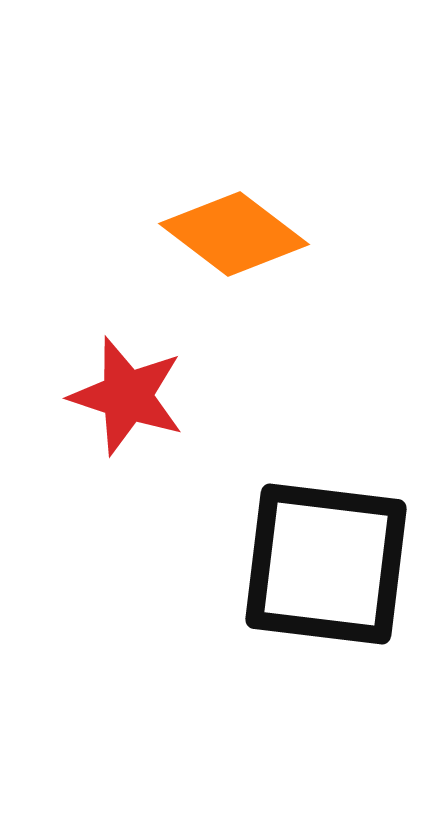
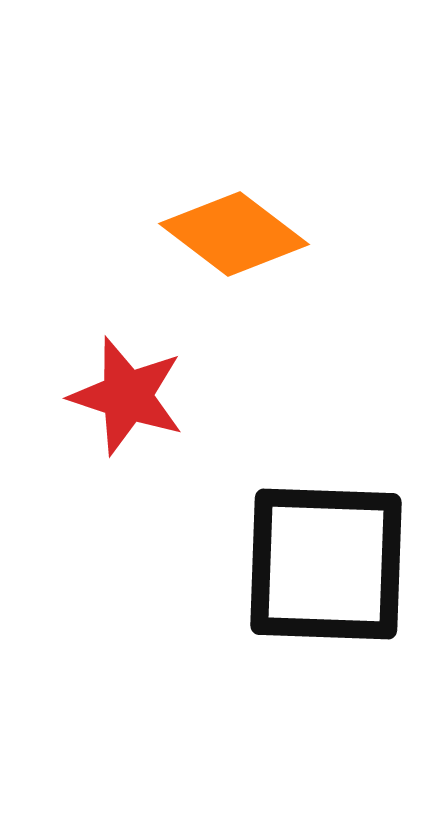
black square: rotated 5 degrees counterclockwise
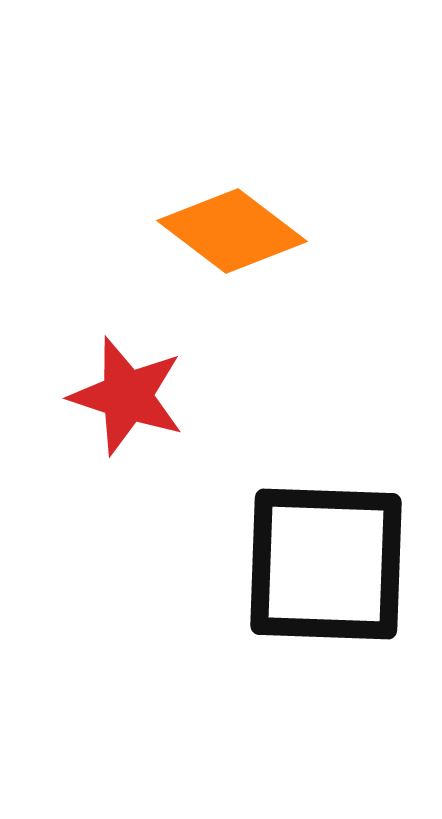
orange diamond: moved 2 px left, 3 px up
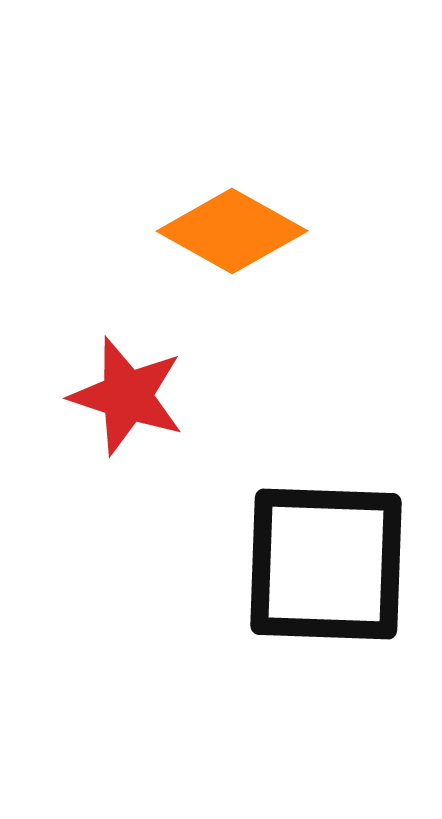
orange diamond: rotated 8 degrees counterclockwise
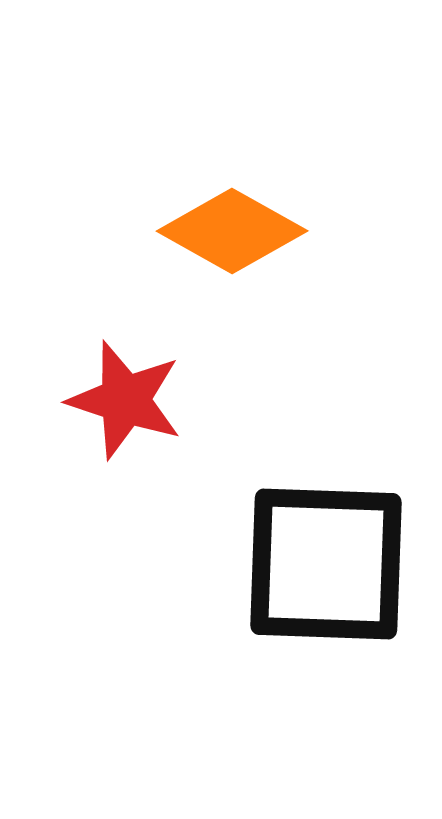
red star: moved 2 px left, 4 px down
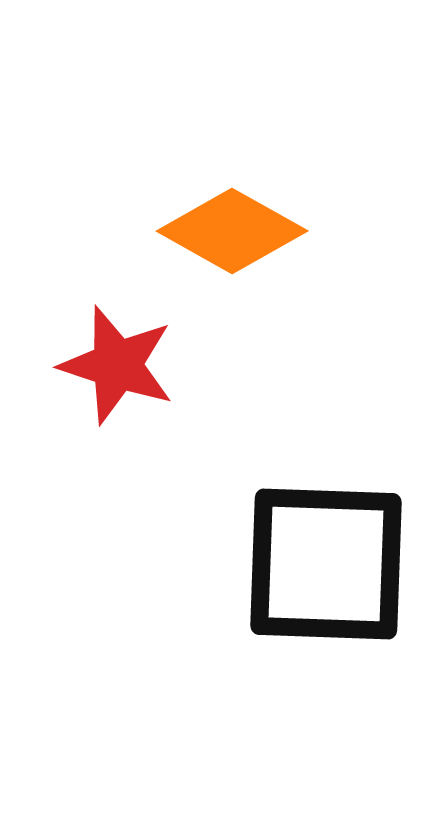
red star: moved 8 px left, 35 px up
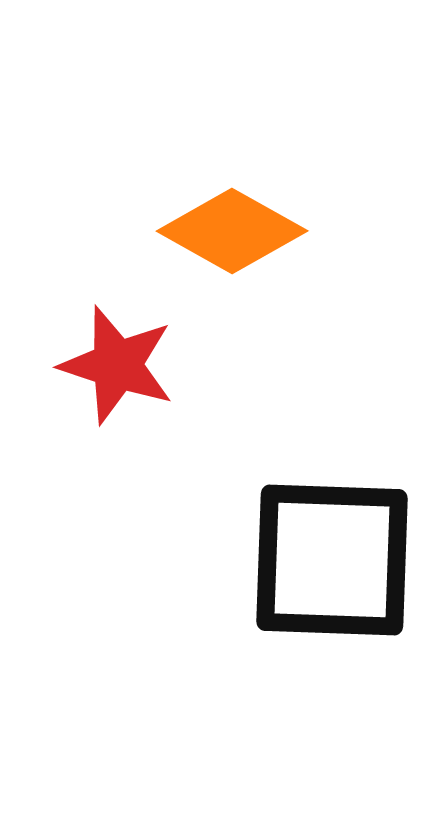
black square: moved 6 px right, 4 px up
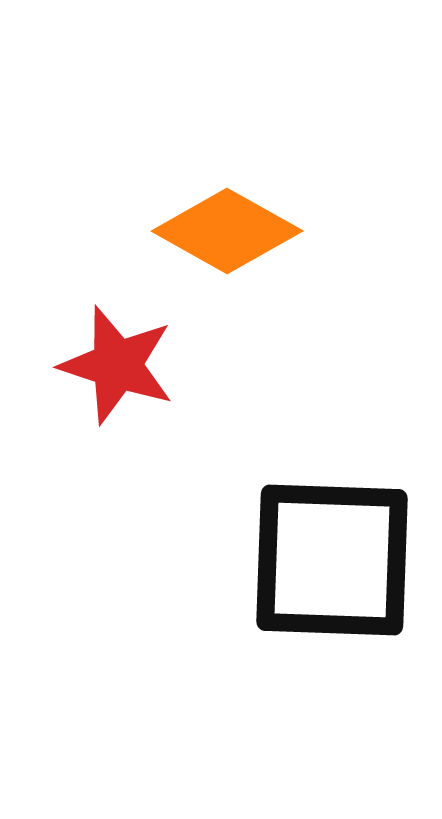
orange diamond: moved 5 px left
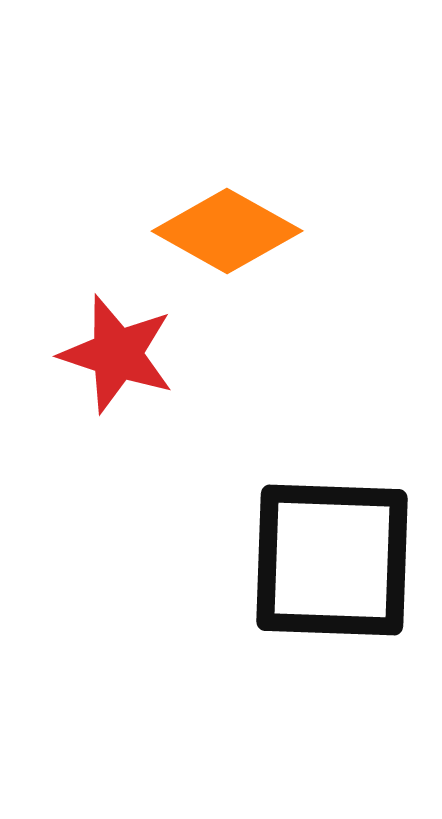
red star: moved 11 px up
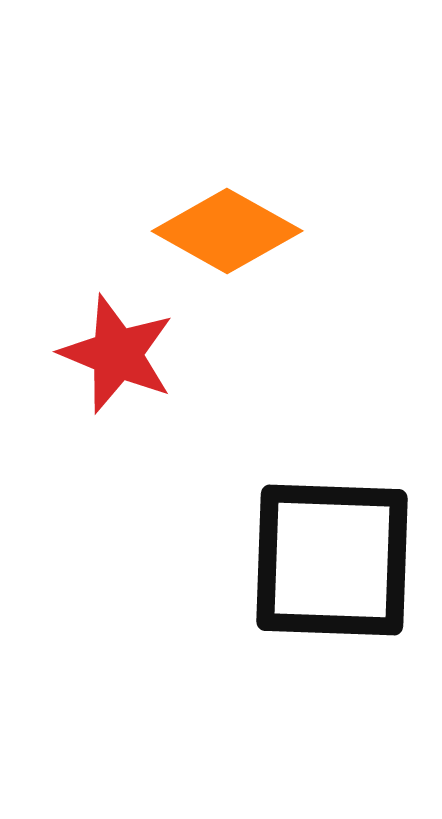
red star: rotated 4 degrees clockwise
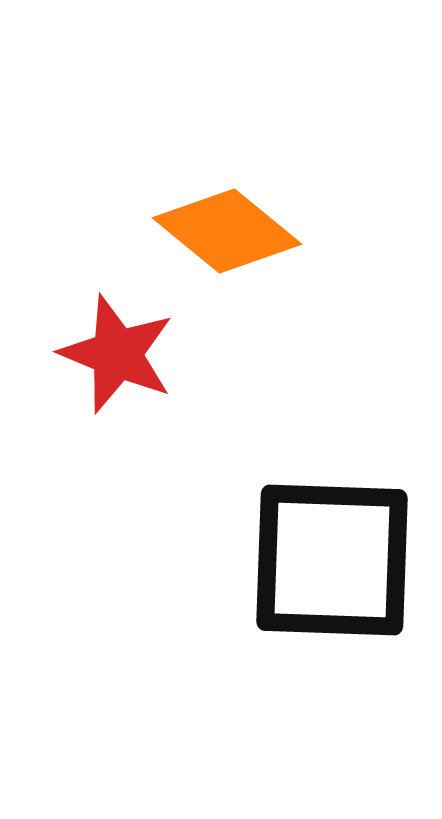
orange diamond: rotated 10 degrees clockwise
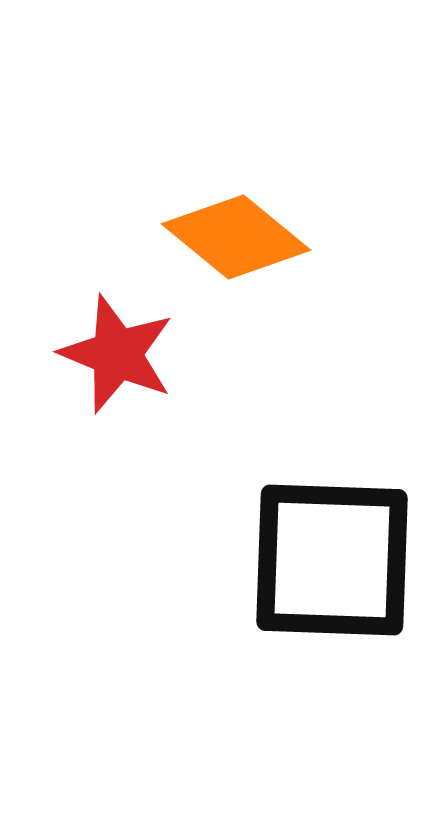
orange diamond: moved 9 px right, 6 px down
